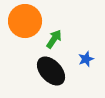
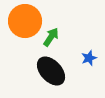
green arrow: moved 3 px left, 2 px up
blue star: moved 3 px right, 1 px up
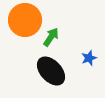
orange circle: moved 1 px up
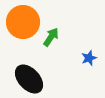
orange circle: moved 2 px left, 2 px down
black ellipse: moved 22 px left, 8 px down
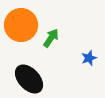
orange circle: moved 2 px left, 3 px down
green arrow: moved 1 px down
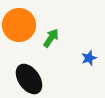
orange circle: moved 2 px left
black ellipse: rotated 8 degrees clockwise
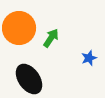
orange circle: moved 3 px down
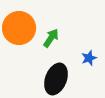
black ellipse: moved 27 px right; rotated 56 degrees clockwise
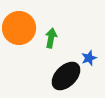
green arrow: rotated 24 degrees counterclockwise
black ellipse: moved 10 px right, 3 px up; rotated 24 degrees clockwise
